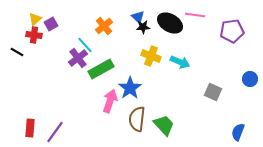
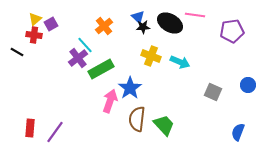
blue circle: moved 2 px left, 6 px down
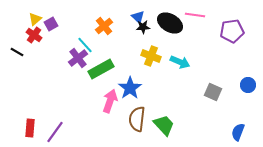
red cross: rotated 28 degrees clockwise
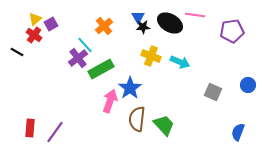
blue triangle: rotated 16 degrees clockwise
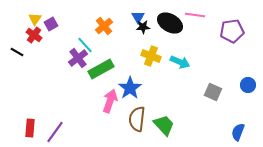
yellow triangle: rotated 16 degrees counterclockwise
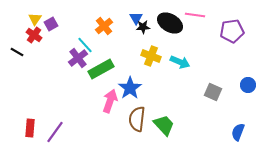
blue triangle: moved 2 px left, 1 px down
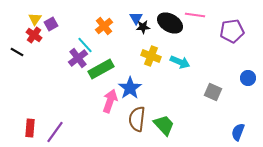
blue circle: moved 7 px up
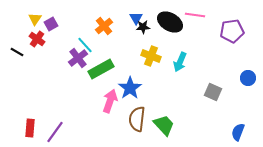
black ellipse: moved 1 px up
red cross: moved 3 px right, 4 px down
cyan arrow: rotated 90 degrees clockwise
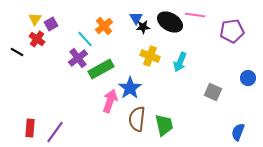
cyan line: moved 6 px up
yellow cross: moved 1 px left
green trapezoid: rotated 30 degrees clockwise
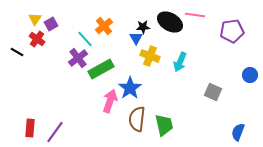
blue triangle: moved 20 px down
blue circle: moved 2 px right, 3 px up
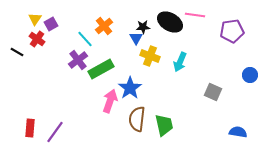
purple cross: moved 2 px down
blue semicircle: rotated 78 degrees clockwise
